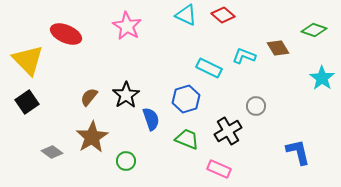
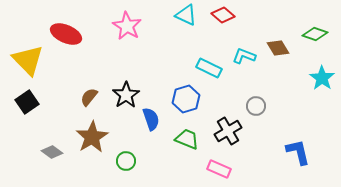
green diamond: moved 1 px right, 4 px down
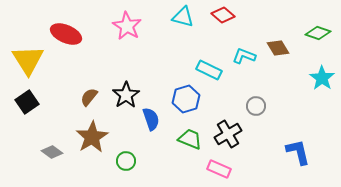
cyan triangle: moved 3 px left, 2 px down; rotated 10 degrees counterclockwise
green diamond: moved 3 px right, 1 px up
yellow triangle: rotated 12 degrees clockwise
cyan rectangle: moved 2 px down
black cross: moved 3 px down
green trapezoid: moved 3 px right
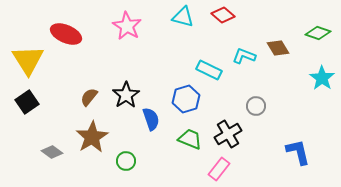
pink rectangle: rotated 75 degrees counterclockwise
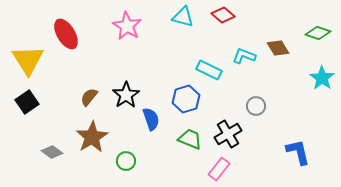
red ellipse: rotated 36 degrees clockwise
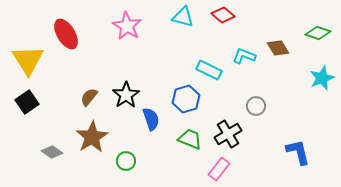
cyan star: rotated 15 degrees clockwise
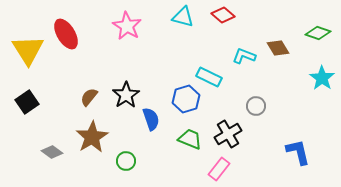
yellow triangle: moved 10 px up
cyan rectangle: moved 7 px down
cyan star: rotated 15 degrees counterclockwise
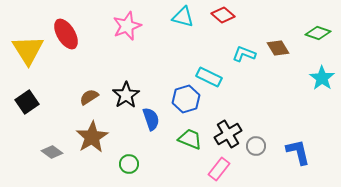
pink star: rotated 20 degrees clockwise
cyan L-shape: moved 2 px up
brown semicircle: rotated 18 degrees clockwise
gray circle: moved 40 px down
green circle: moved 3 px right, 3 px down
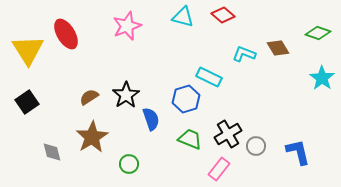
gray diamond: rotated 40 degrees clockwise
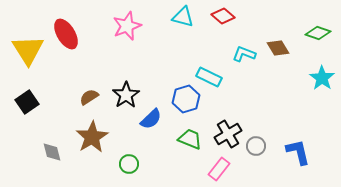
red diamond: moved 1 px down
blue semicircle: rotated 65 degrees clockwise
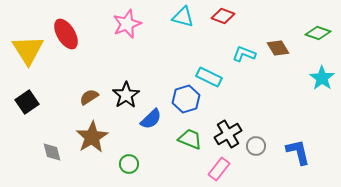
red diamond: rotated 20 degrees counterclockwise
pink star: moved 2 px up
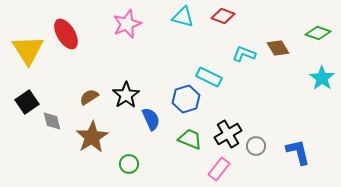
blue semicircle: rotated 70 degrees counterclockwise
gray diamond: moved 31 px up
